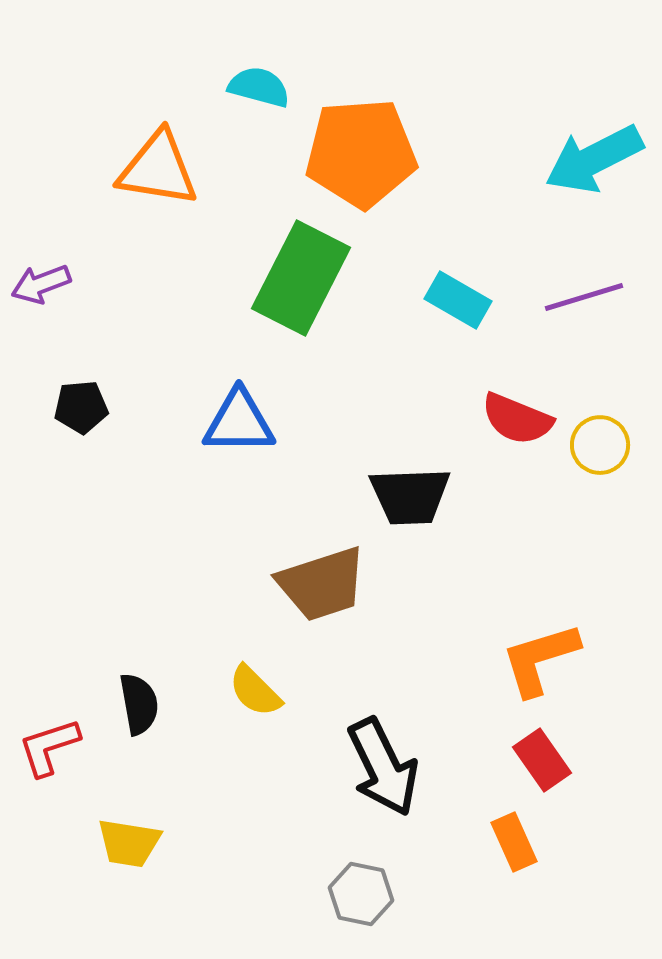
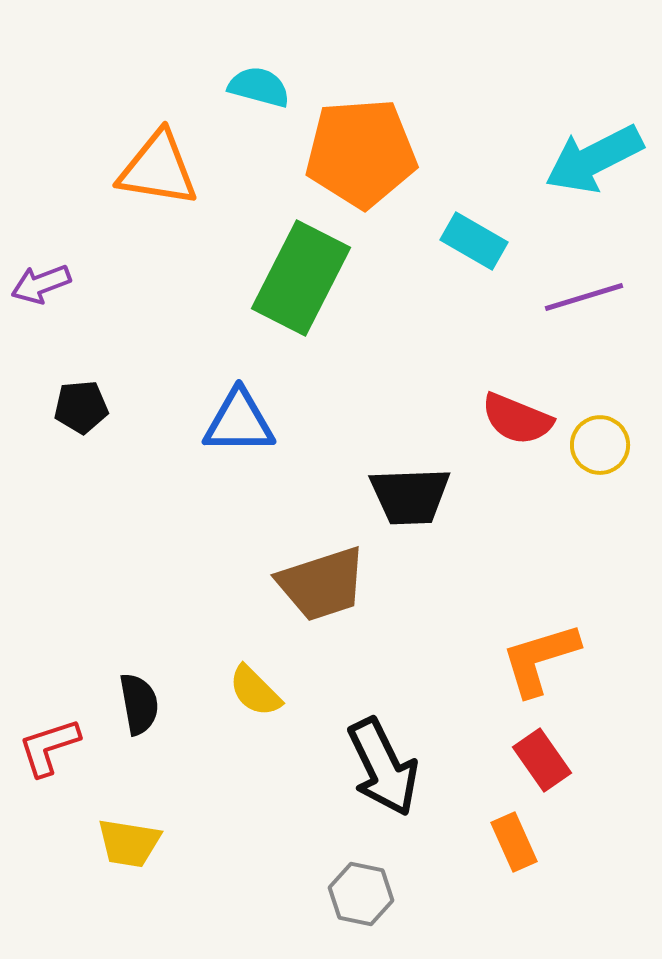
cyan rectangle: moved 16 px right, 59 px up
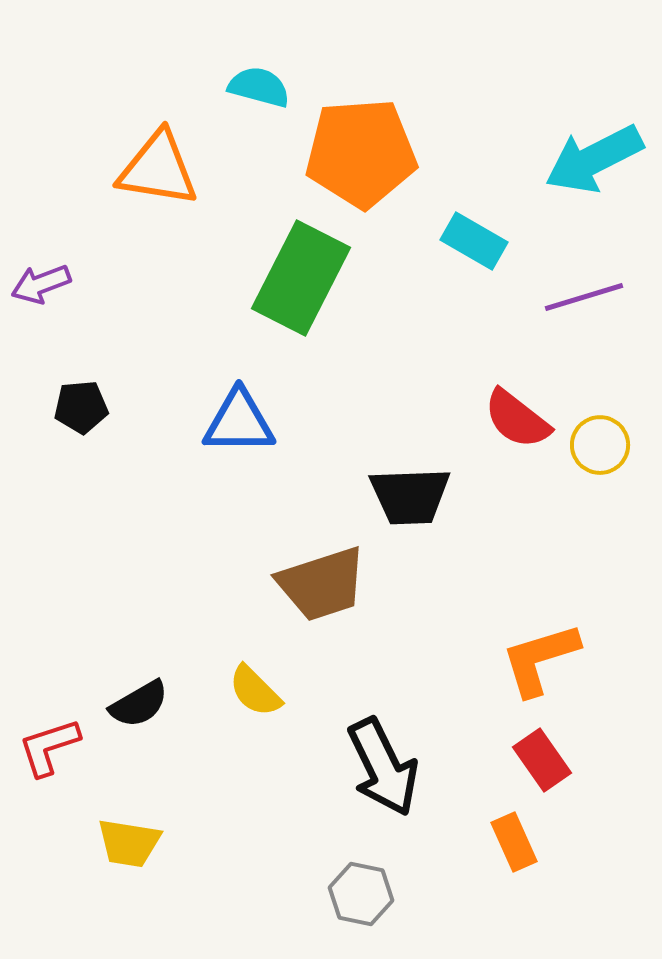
red semicircle: rotated 16 degrees clockwise
black semicircle: rotated 70 degrees clockwise
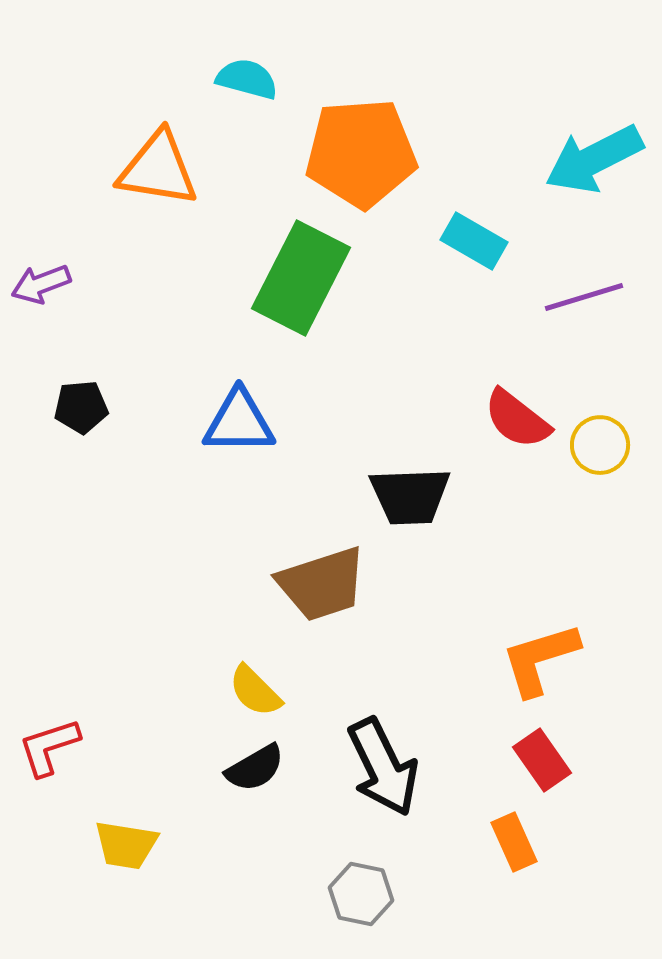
cyan semicircle: moved 12 px left, 8 px up
black semicircle: moved 116 px right, 64 px down
yellow trapezoid: moved 3 px left, 2 px down
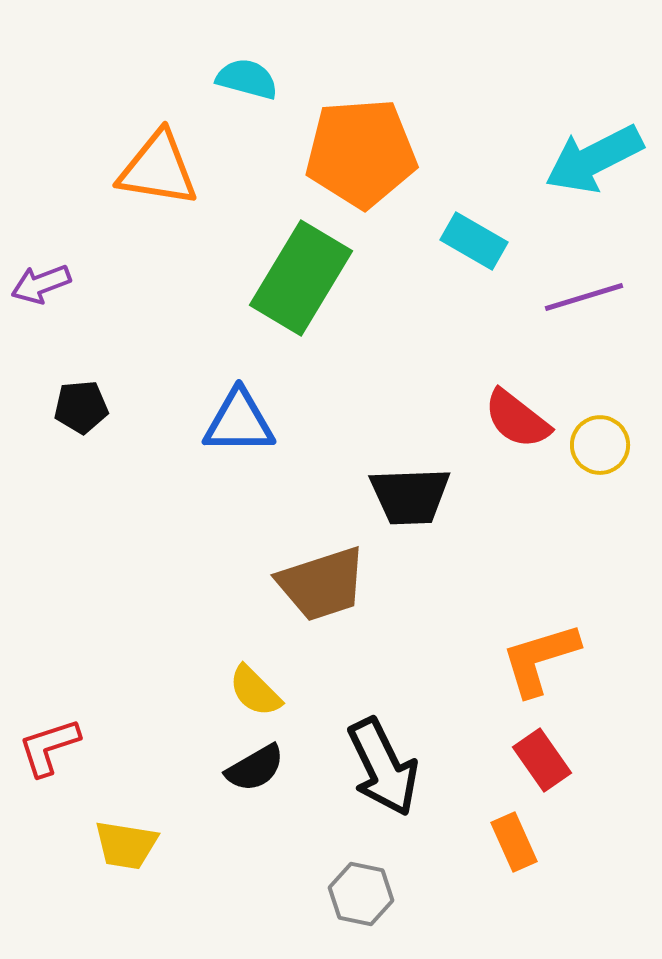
green rectangle: rotated 4 degrees clockwise
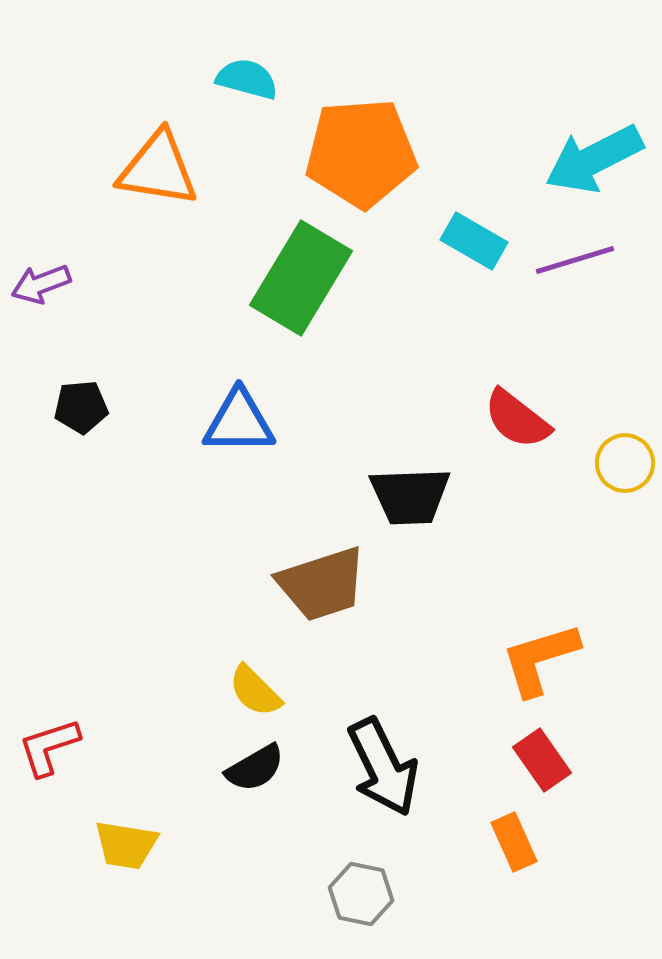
purple line: moved 9 px left, 37 px up
yellow circle: moved 25 px right, 18 px down
